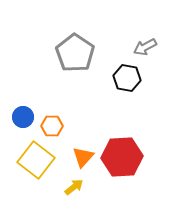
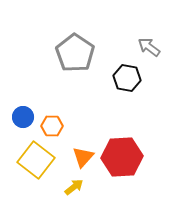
gray arrow: moved 4 px right; rotated 65 degrees clockwise
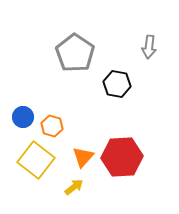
gray arrow: rotated 120 degrees counterclockwise
black hexagon: moved 10 px left, 6 px down
orange hexagon: rotated 15 degrees clockwise
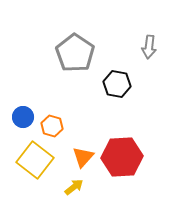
yellow square: moved 1 px left
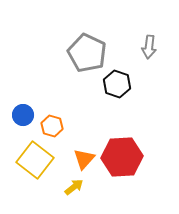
gray pentagon: moved 12 px right; rotated 9 degrees counterclockwise
black hexagon: rotated 8 degrees clockwise
blue circle: moved 2 px up
orange triangle: moved 1 px right, 2 px down
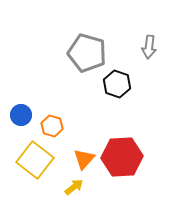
gray pentagon: rotated 9 degrees counterclockwise
blue circle: moved 2 px left
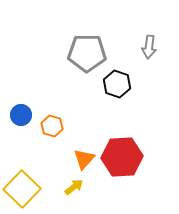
gray pentagon: rotated 15 degrees counterclockwise
yellow square: moved 13 px left, 29 px down; rotated 6 degrees clockwise
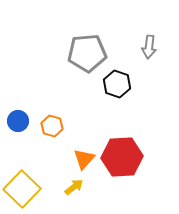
gray pentagon: rotated 6 degrees counterclockwise
blue circle: moved 3 px left, 6 px down
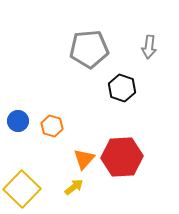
gray pentagon: moved 2 px right, 4 px up
black hexagon: moved 5 px right, 4 px down
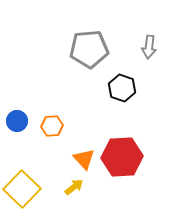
blue circle: moved 1 px left
orange hexagon: rotated 20 degrees counterclockwise
orange triangle: rotated 25 degrees counterclockwise
